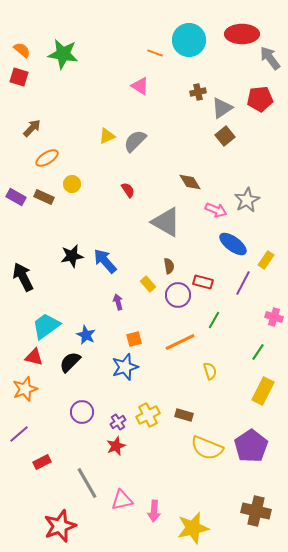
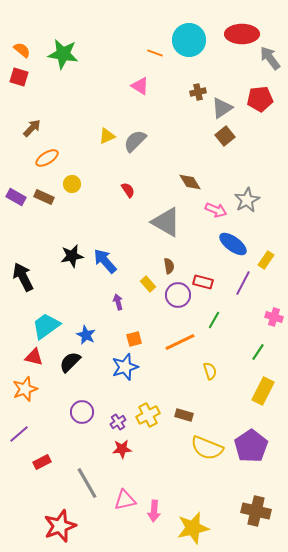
red star at (116, 446): moved 6 px right, 3 px down; rotated 18 degrees clockwise
pink triangle at (122, 500): moved 3 px right
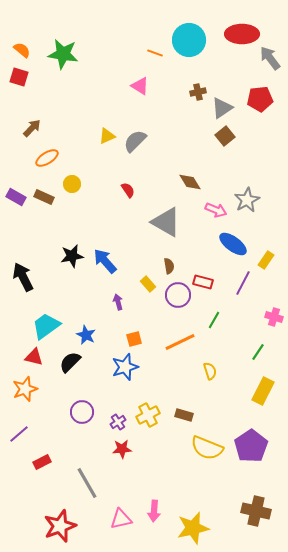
pink triangle at (125, 500): moved 4 px left, 19 px down
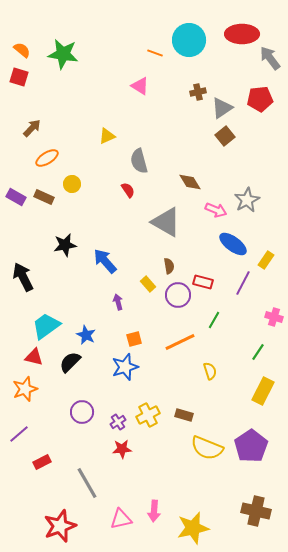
gray semicircle at (135, 141): moved 4 px right, 20 px down; rotated 60 degrees counterclockwise
black star at (72, 256): moved 7 px left, 11 px up
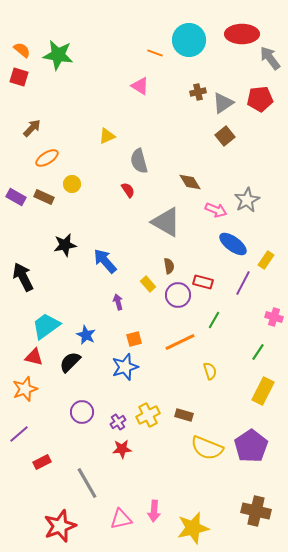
green star at (63, 54): moved 5 px left, 1 px down
gray triangle at (222, 108): moved 1 px right, 5 px up
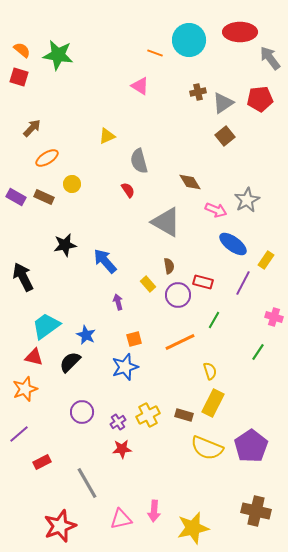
red ellipse at (242, 34): moved 2 px left, 2 px up
yellow rectangle at (263, 391): moved 50 px left, 12 px down
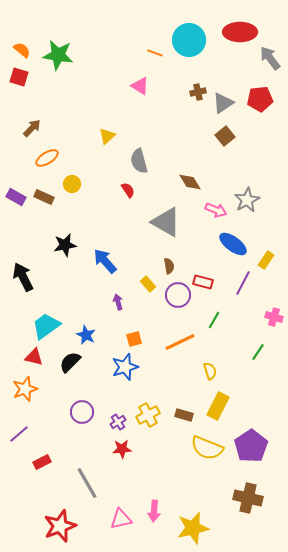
yellow triangle at (107, 136): rotated 18 degrees counterclockwise
yellow rectangle at (213, 403): moved 5 px right, 3 px down
brown cross at (256, 511): moved 8 px left, 13 px up
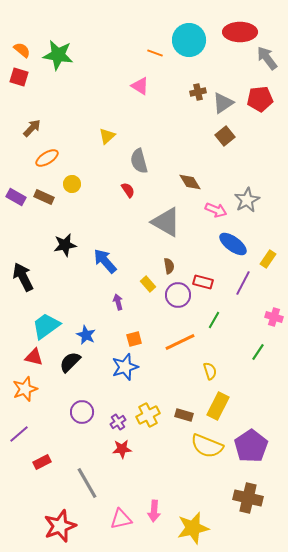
gray arrow at (270, 58): moved 3 px left
yellow rectangle at (266, 260): moved 2 px right, 1 px up
yellow semicircle at (207, 448): moved 2 px up
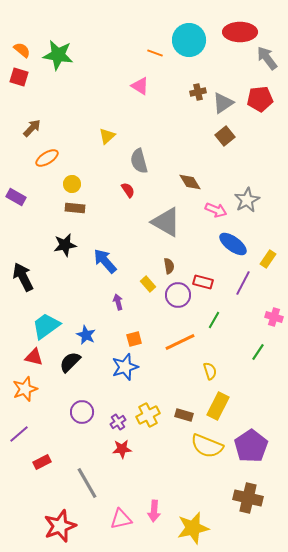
brown rectangle at (44, 197): moved 31 px right, 11 px down; rotated 18 degrees counterclockwise
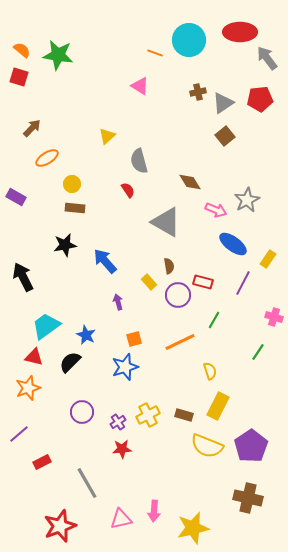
yellow rectangle at (148, 284): moved 1 px right, 2 px up
orange star at (25, 389): moved 3 px right, 1 px up
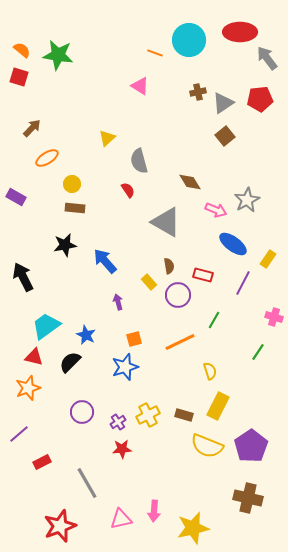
yellow triangle at (107, 136): moved 2 px down
red rectangle at (203, 282): moved 7 px up
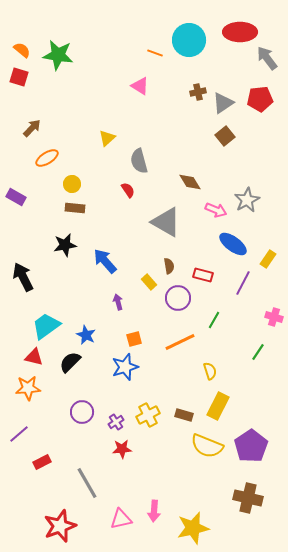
purple circle at (178, 295): moved 3 px down
orange star at (28, 388): rotated 15 degrees clockwise
purple cross at (118, 422): moved 2 px left
